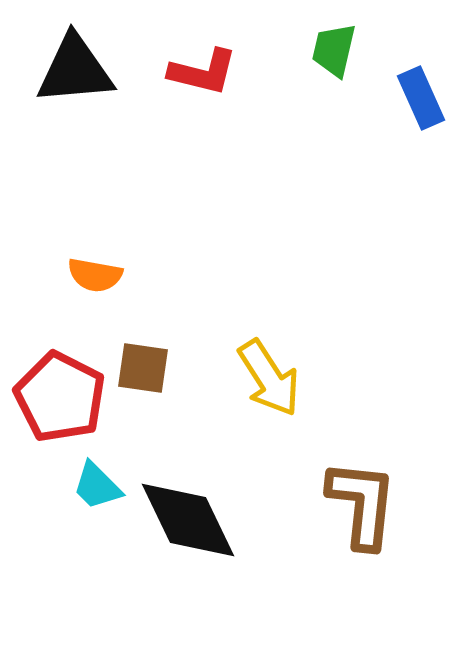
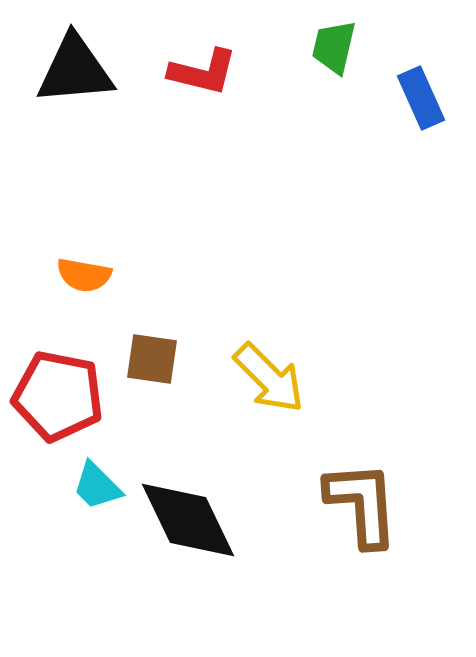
green trapezoid: moved 3 px up
orange semicircle: moved 11 px left
brown square: moved 9 px right, 9 px up
yellow arrow: rotated 12 degrees counterclockwise
red pentagon: moved 2 px left, 1 px up; rotated 16 degrees counterclockwise
brown L-shape: rotated 10 degrees counterclockwise
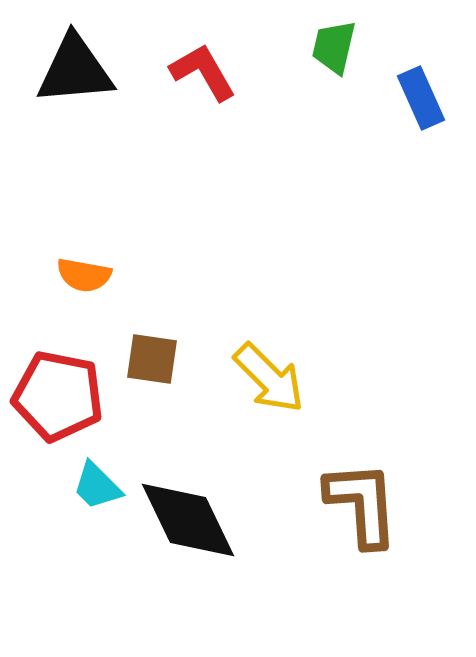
red L-shape: rotated 134 degrees counterclockwise
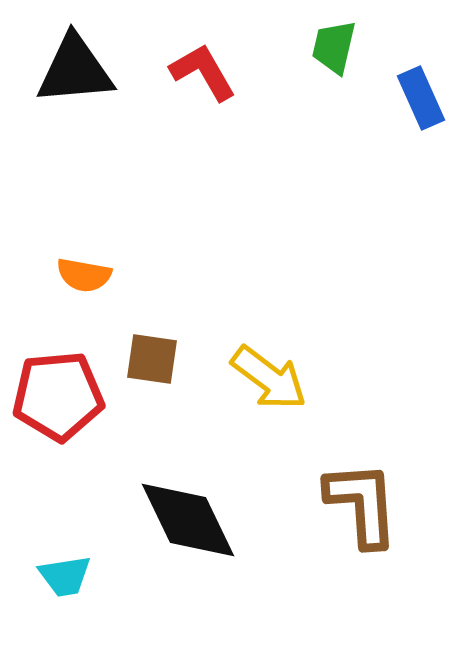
yellow arrow: rotated 8 degrees counterclockwise
red pentagon: rotated 16 degrees counterclockwise
cyan trapezoid: moved 32 px left, 90 px down; rotated 54 degrees counterclockwise
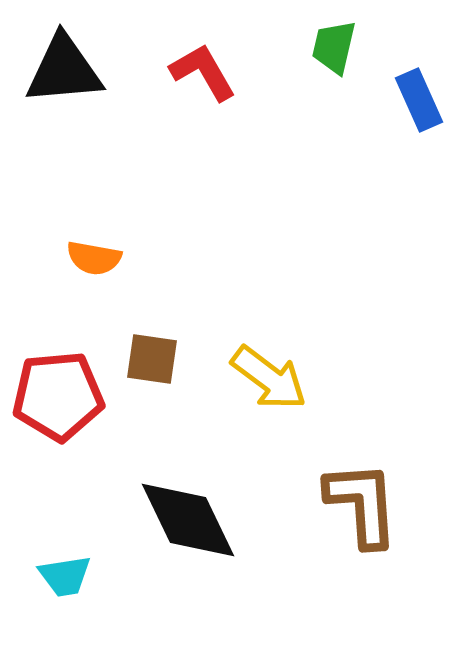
black triangle: moved 11 px left
blue rectangle: moved 2 px left, 2 px down
orange semicircle: moved 10 px right, 17 px up
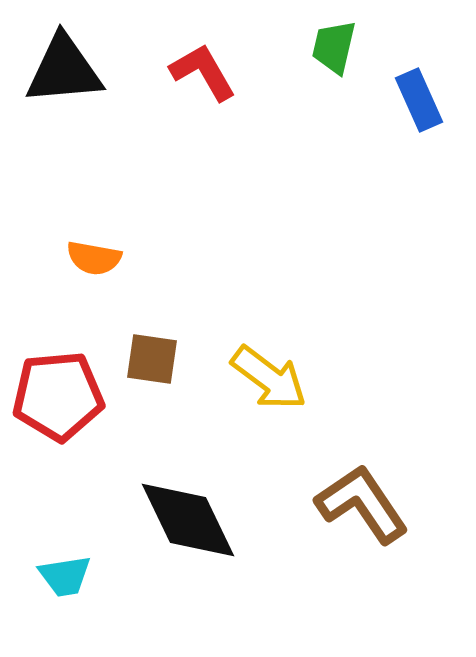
brown L-shape: rotated 30 degrees counterclockwise
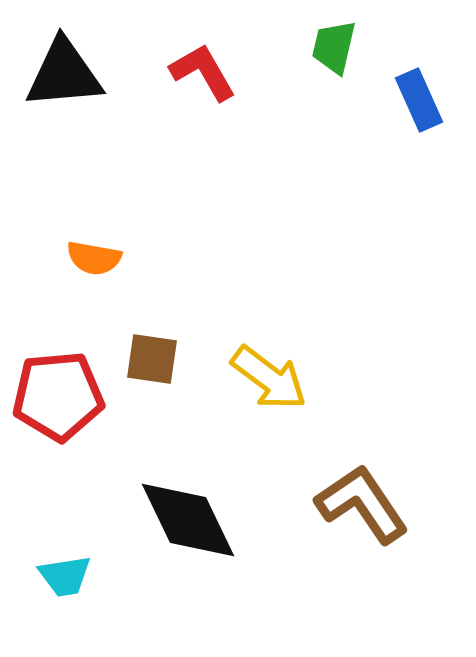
black triangle: moved 4 px down
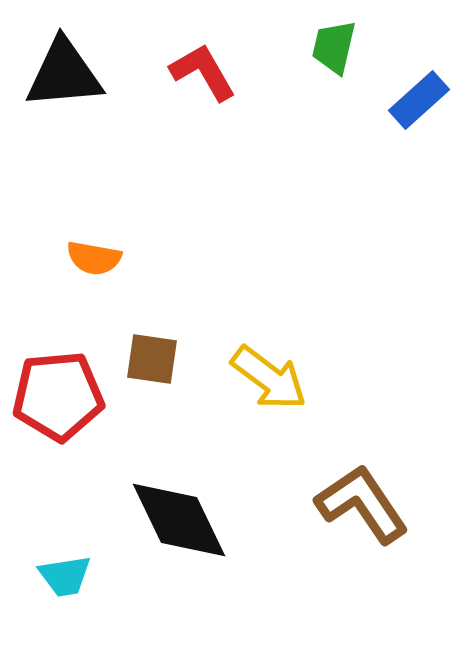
blue rectangle: rotated 72 degrees clockwise
black diamond: moved 9 px left
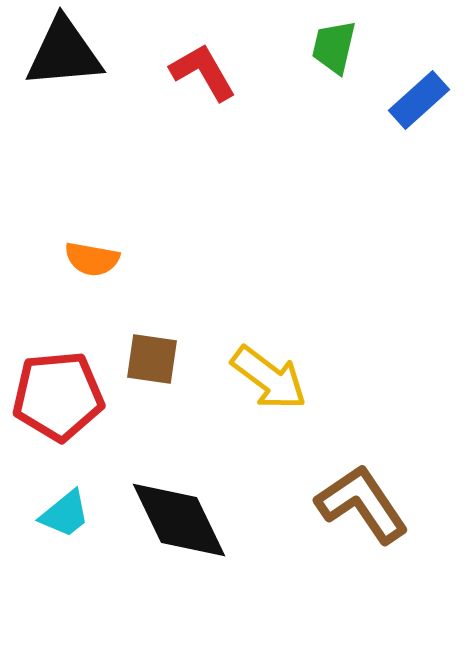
black triangle: moved 21 px up
orange semicircle: moved 2 px left, 1 px down
cyan trapezoid: moved 62 px up; rotated 30 degrees counterclockwise
